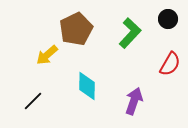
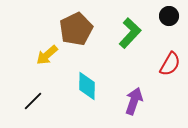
black circle: moved 1 px right, 3 px up
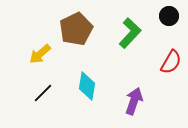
yellow arrow: moved 7 px left, 1 px up
red semicircle: moved 1 px right, 2 px up
cyan diamond: rotated 8 degrees clockwise
black line: moved 10 px right, 8 px up
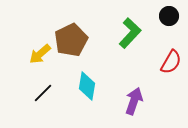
brown pentagon: moved 5 px left, 11 px down
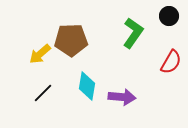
green L-shape: moved 3 px right; rotated 8 degrees counterclockwise
brown pentagon: rotated 24 degrees clockwise
purple arrow: moved 12 px left, 4 px up; rotated 76 degrees clockwise
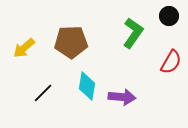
brown pentagon: moved 2 px down
yellow arrow: moved 16 px left, 6 px up
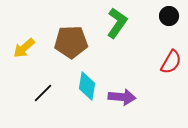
green L-shape: moved 16 px left, 10 px up
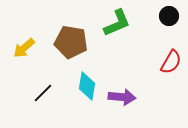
green L-shape: rotated 32 degrees clockwise
brown pentagon: rotated 12 degrees clockwise
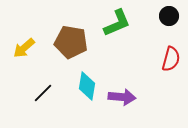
red semicircle: moved 3 px up; rotated 15 degrees counterclockwise
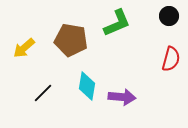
brown pentagon: moved 2 px up
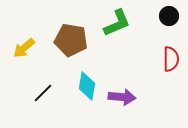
red semicircle: rotated 15 degrees counterclockwise
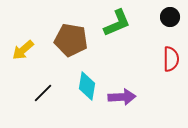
black circle: moved 1 px right, 1 px down
yellow arrow: moved 1 px left, 2 px down
purple arrow: rotated 8 degrees counterclockwise
